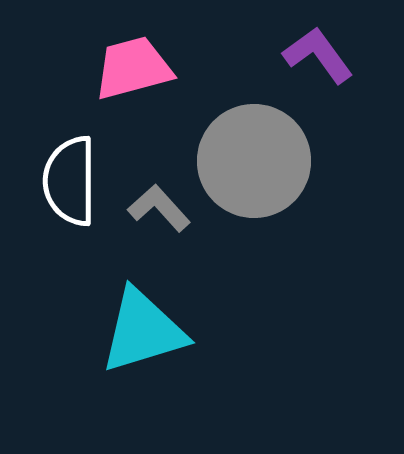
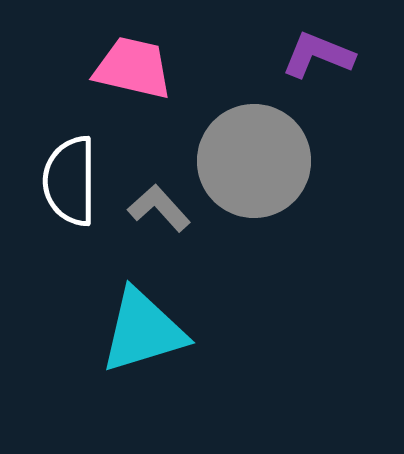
purple L-shape: rotated 32 degrees counterclockwise
pink trapezoid: rotated 28 degrees clockwise
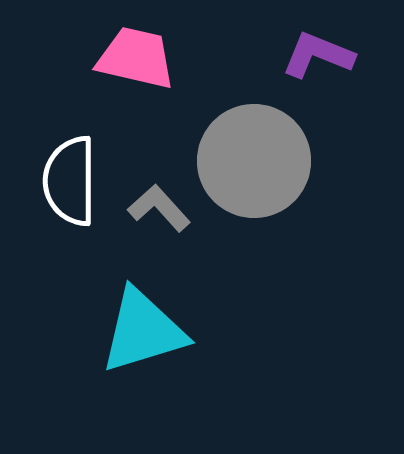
pink trapezoid: moved 3 px right, 10 px up
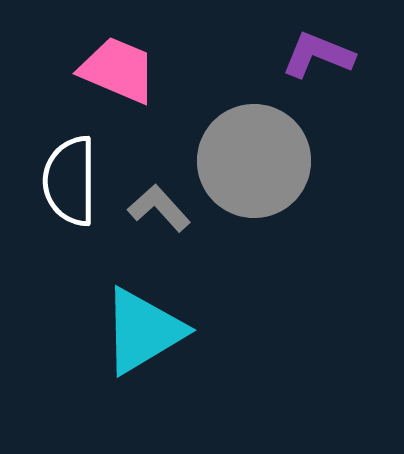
pink trapezoid: moved 18 px left, 12 px down; rotated 10 degrees clockwise
cyan triangle: rotated 14 degrees counterclockwise
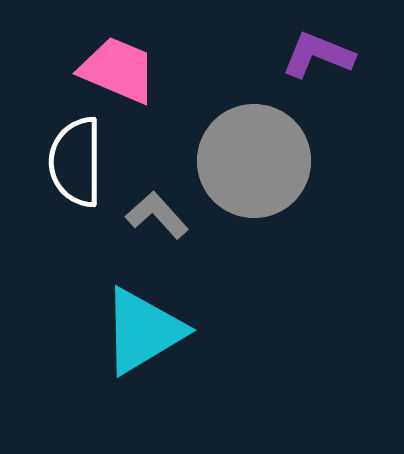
white semicircle: moved 6 px right, 19 px up
gray L-shape: moved 2 px left, 7 px down
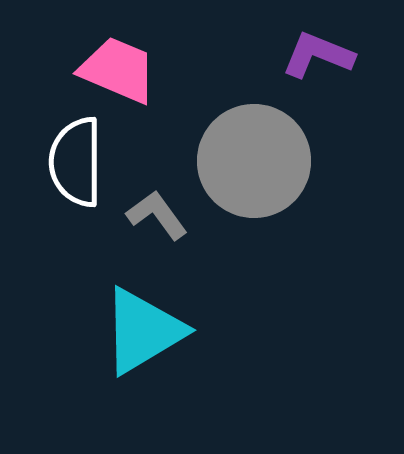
gray L-shape: rotated 6 degrees clockwise
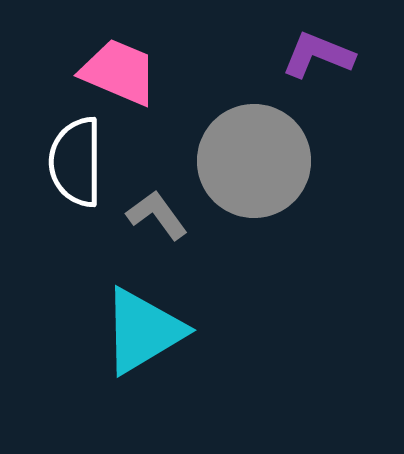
pink trapezoid: moved 1 px right, 2 px down
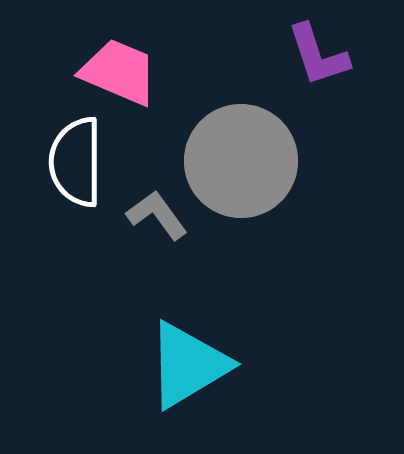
purple L-shape: rotated 130 degrees counterclockwise
gray circle: moved 13 px left
cyan triangle: moved 45 px right, 34 px down
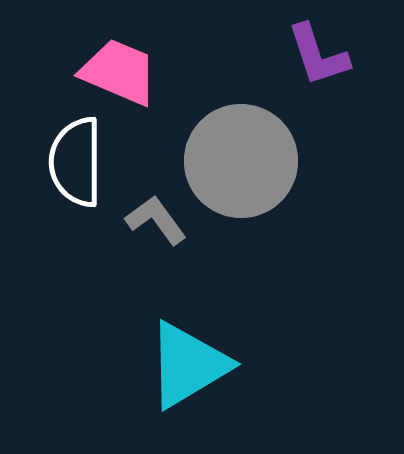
gray L-shape: moved 1 px left, 5 px down
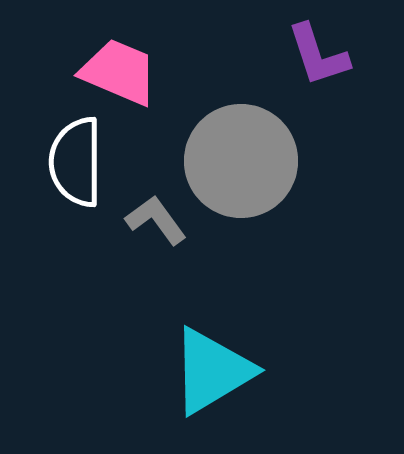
cyan triangle: moved 24 px right, 6 px down
